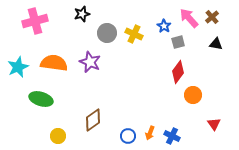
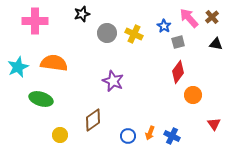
pink cross: rotated 15 degrees clockwise
purple star: moved 23 px right, 19 px down
yellow circle: moved 2 px right, 1 px up
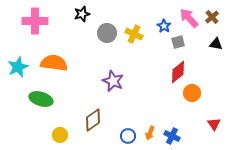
red diamond: rotated 15 degrees clockwise
orange circle: moved 1 px left, 2 px up
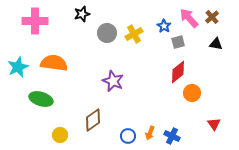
yellow cross: rotated 36 degrees clockwise
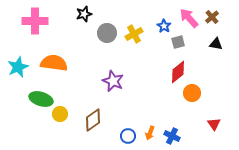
black star: moved 2 px right
yellow circle: moved 21 px up
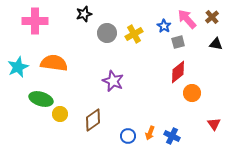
pink arrow: moved 2 px left, 1 px down
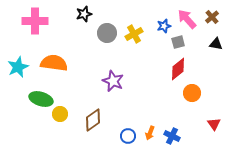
blue star: rotated 24 degrees clockwise
red diamond: moved 3 px up
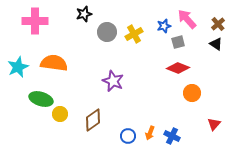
brown cross: moved 6 px right, 7 px down
gray circle: moved 1 px up
black triangle: rotated 24 degrees clockwise
red diamond: moved 1 px up; rotated 60 degrees clockwise
red triangle: rotated 16 degrees clockwise
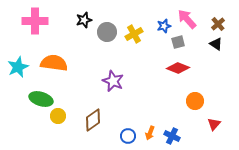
black star: moved 6 px down
orange circle: moved 3 px right, 8 px down
yellow circle: moved 2 px left, 2 px down
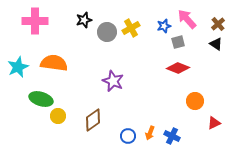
yellow cross: moved 3 px left, 6 px up
red triangle: moved 1 px up; rotated 24 degrees clockwise
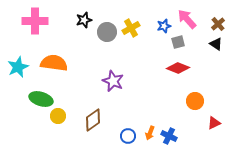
blue cross: moved 3 px left
